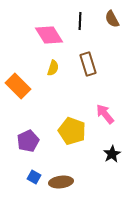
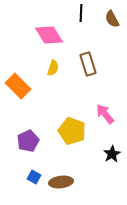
black line: moved 1 px right, 8 px up
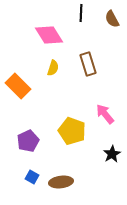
blue square: moved 2 px left
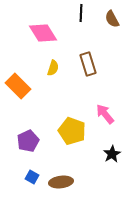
pink diamond: moved 6 px left, 2 px up
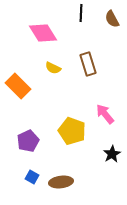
yellow semicircle: rotated 98 degrees clockwise
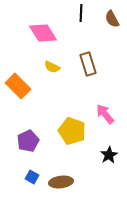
yellow semicircle: moved 1 px left, 1 px up
black star: moved 3 px left, 1 px down
